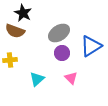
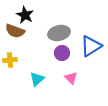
black star: moved 2 px right, 2 px down
gray ellipse: rotated 20 degrees clockwise
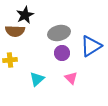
black star: rotated 18 degrees clockwise
brown semicircle: rotated 18 degrees counterclockwise
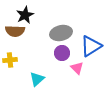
gray ellipse: moved 2 px right
pink triangle: moved 6 px right, 10 px up
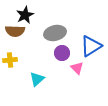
gray ellipse: moved 6 px left
